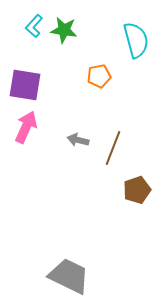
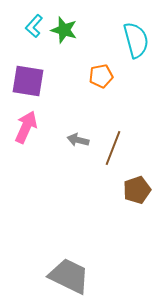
green star: rotated 8 degrees clockwise
orange pentagon: moved 2 px right
purple square: moved 3 px right, 4 px up
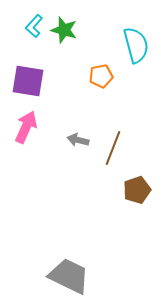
cyan semicircle: moved 5 px down
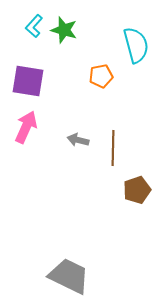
brown line: rotated 20 degrees counterclockwise
